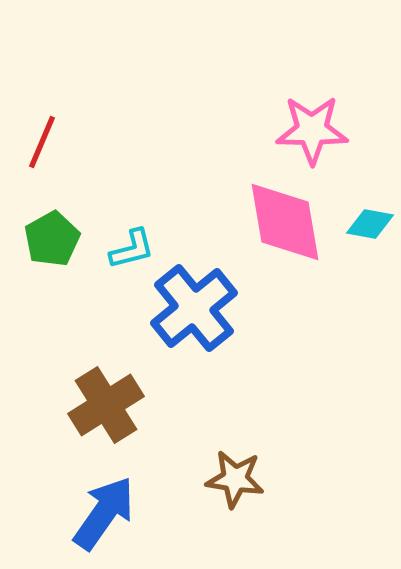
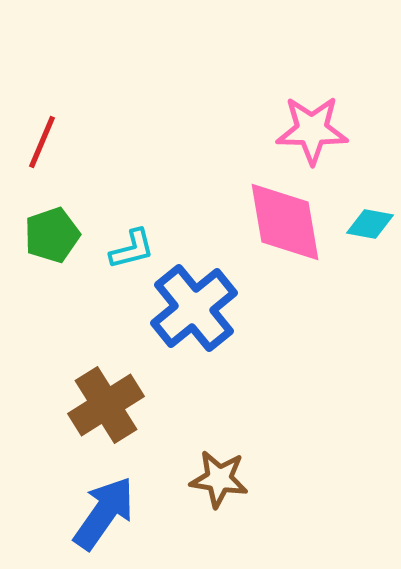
green pentagon: moved 4 px up; rotated 10 degrees clockwise
brown star: moved 16 px left
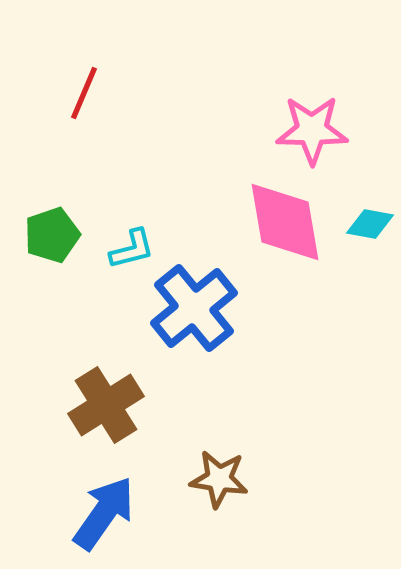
red line: moved 42 px right, 49 px up
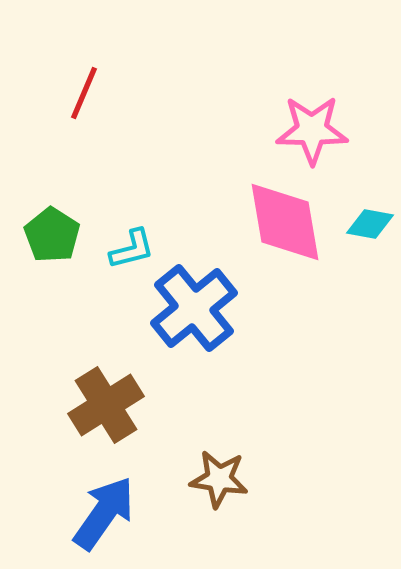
green pentagon: rotated 20 degrees counterclockwise
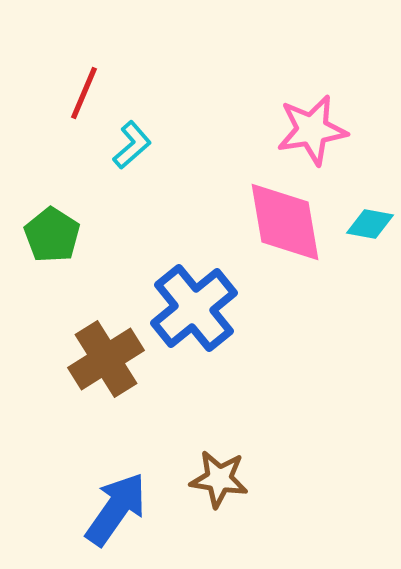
pink star: rotated 10 degrees counterclockwise
cyan L-shape: moved 104 px up; rotated 27 degrees counterclockwise
brown cross: moved 46 px up
blue arrow: moved 12 px right, 4 px up
